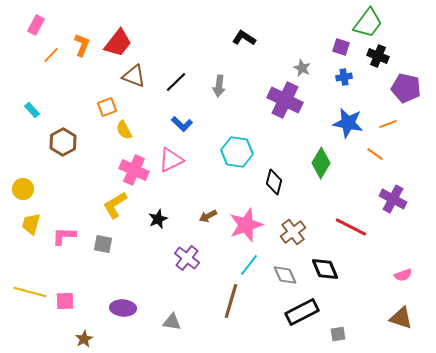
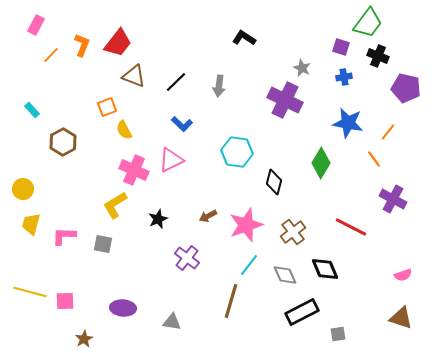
orange line at (388, 124): moved 8 px down; rotated 30 degrees counterclockwise
orange line at (375, 154): moved 1 px left, 5 px down; rotated 18 degrees clockwise
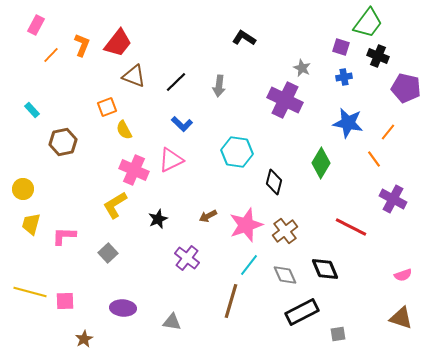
brown hexagon at (63, 142): rotated 16 degrees clockwise
brown cross at (293, 232): moved 8 px left, 1 px up
gray square at (103, 244): moved 5 px right, 9 px down; rotated 36 degrees clockwise
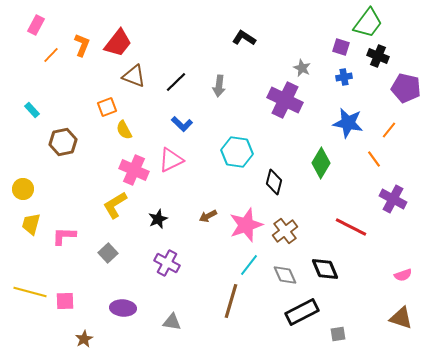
orange line at (388, 132): moved 1 px right, 2 px up
purple cross at (187, 258): moved 20 px left, 5 px down; rotated 10 degrees counterclockwise
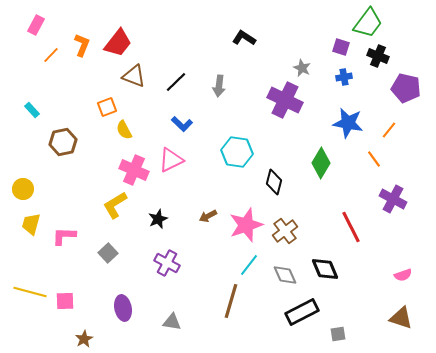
red line at (351, 227): rotated 36 degrees clockwise
purple ellipse at (123, 308): rotated 75 degrees clockwise
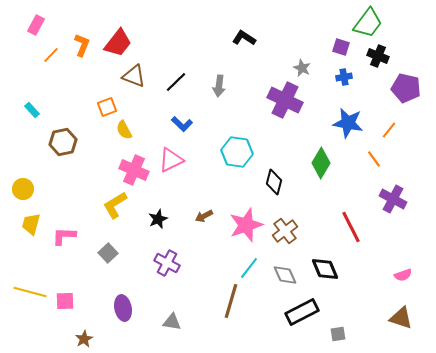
brown arrow at (208, 216): moved 4 px left
cyan line at (249, 265): moved 3 px down
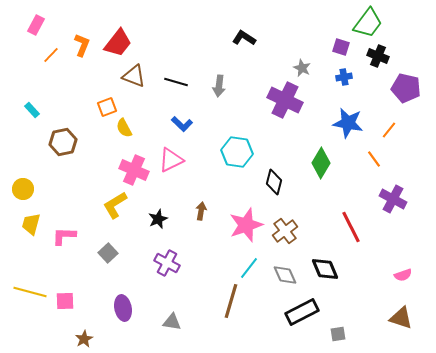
black line at (176, 82): rotated 60 degrees clockwise
yellow semicircle at (124, 130): moved 2 px up
brown arrow at (204, 216): moved 3 px left, 5 px up; rotated 126 degrees clockwise
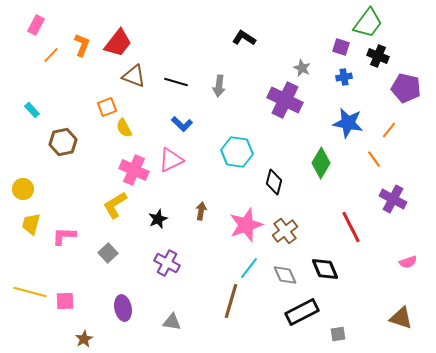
pink semicircle at (403, 275): moved 5 px right, 13 px up
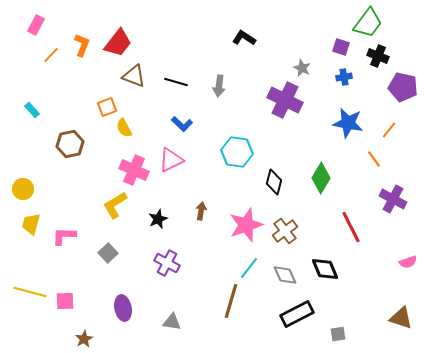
purple pentagon at (406, 88): moved 3 px left, 1 px up
brown hexagon at (63, 142): moved 7 px right, 2 px down
green diamond at (321, 163): moved 15 px down
black rectangle at (302, 312): moved 5 px left, 2 px down
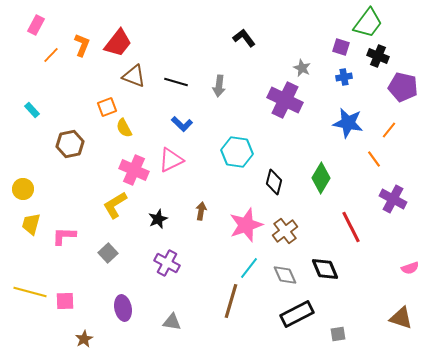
black L-shape at (244, 38): rotated 20 degrees clockwise
pink semicircle at (408, 262): moved 2 px right, 6 px down
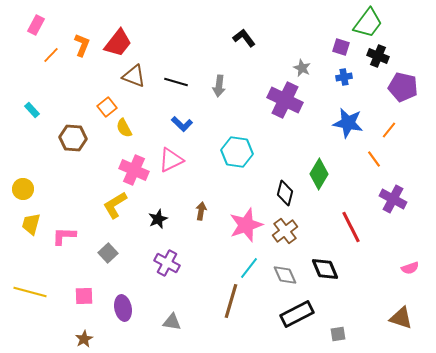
orange square at (107, 107): rotated 18 degrees counterclockwise
brown hexagon at (70, 144): moved 3 px right, 6 px up; rotated 16 degrees clockwise
green diamond at (321, 178): moved 2 px left, 4 px up
black diamond at (274, 182): moved 11 px right, 11 px down
pink square at (65, 301): moved 19 px right, 5 px up
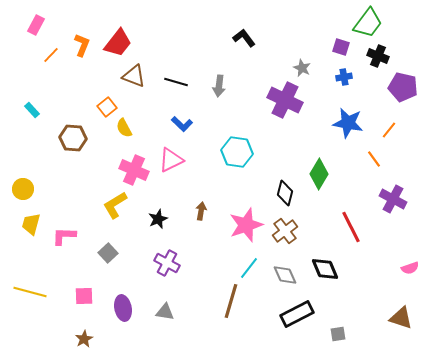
gray triangle at (172, 322): moved 7 px left, 10 px up
